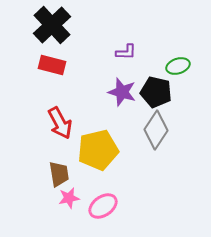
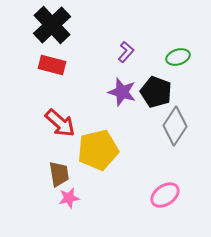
purple L-shape: rotated 50 degrees counterclockwise
green ellipse: moved 9 px up
black pentagon: rotated 8 degrees clockwise
red arrow: rotated 20 degrees counterclockwise
gray diamond: moved 19 px right, 4 px up
pink ellipse: moved 62 px right, 11 px up
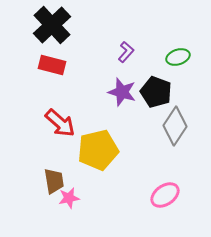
brown trapezoid: moved 5 px left, 7 px down
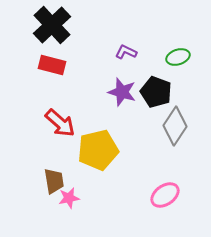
purple L-shape: rotated 105 degrees counterclockwise
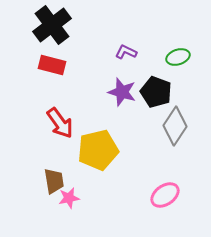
black cross: rotated 6 degrees clockwise
red arrow: rotated 12 degrees clockwise
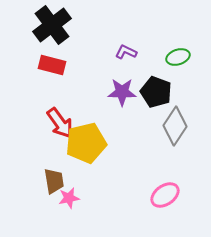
purple star: rotated 16 degrees counterclockwise
yellow pentagon: moved 12 px left, 7 px up
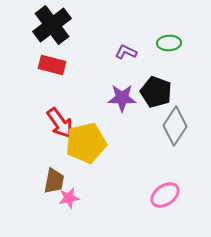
green ellipse: moved 9 px left, 14 px up; rotated 15 degrees clockwise
purple star: moved 6 px down
brown trapezoid: rotated 20 degrees clockwise
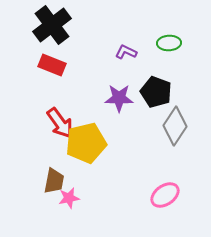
red rectangle: rotated 8 degrees clockwise
purple star: moved 3 px left
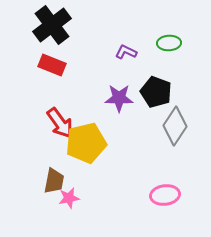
pink ellipse: rotated 28 degrees clockwise
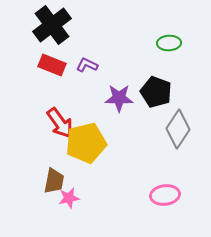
purple L-shape: moved 39 px left, 13 px down
gray diamond: moved 3 px right, 3 px down
